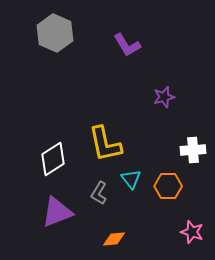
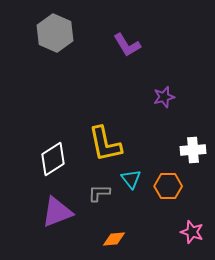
gray L-shape: rotated 60 degrees clockwise
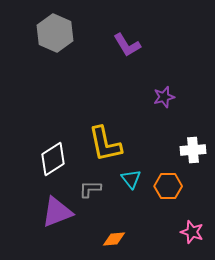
gray L-shape: moved 9 px left, 4 px up
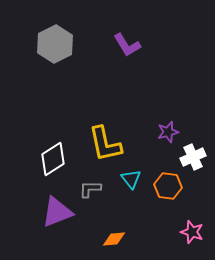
gray hexagon: moved 11 px down; rotated 9 degrees clockwise
purple star: moved 4 px right, 35 px down
white cross: moved 7 px down; rotated 20 degrees counterclockwise
orange hexagon: rotated 8 degrees clockwise
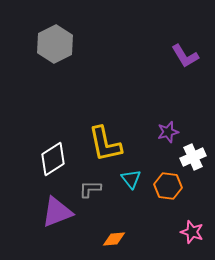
purple L-shape: moved 58 px right, 11 px down
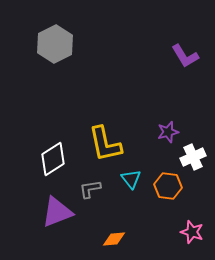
gray L-shape: rotated 10 degrees counterclockwise
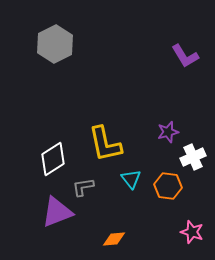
gray L-shape: moved 7 px left, 2 px up
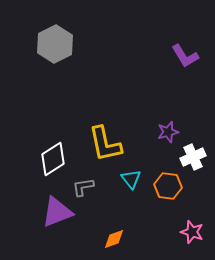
orange diamond: rotated 15 degrees counterclockwise
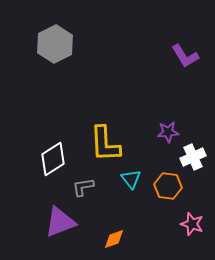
purple star: rotated 10 degrees clockwise
yellow L-shape: rotated 9 degrees clockwise
purple triangle: moved 3 px right, 10 px down
pink star: moved 8 px up
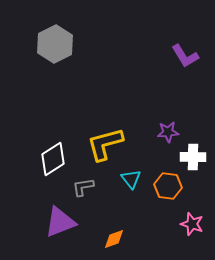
yellow L-shape: rotated 78 degrees clockwise
white cross: rotated 25 degrees clockwise
